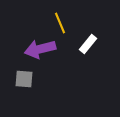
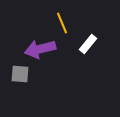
yellow line: moved 2 px right
gray square: moved 4 px left, 5 px up
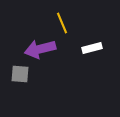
white rectangle: moved 4 px right, 4 px down; rotated 36 degrees clockwise
